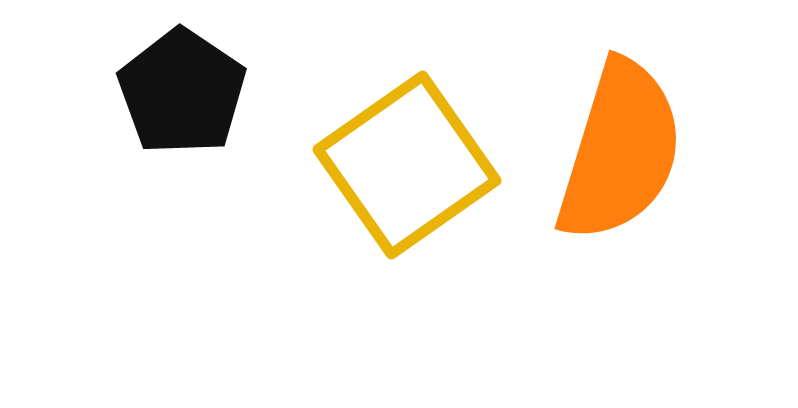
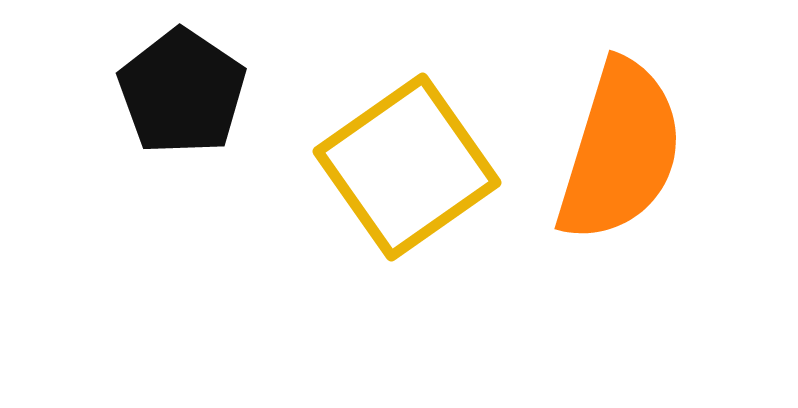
yellow square: moved 2 px down
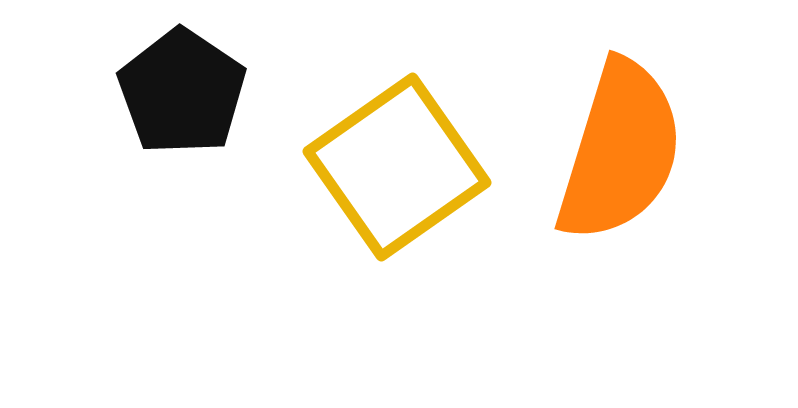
yellow square: moved 10 px left
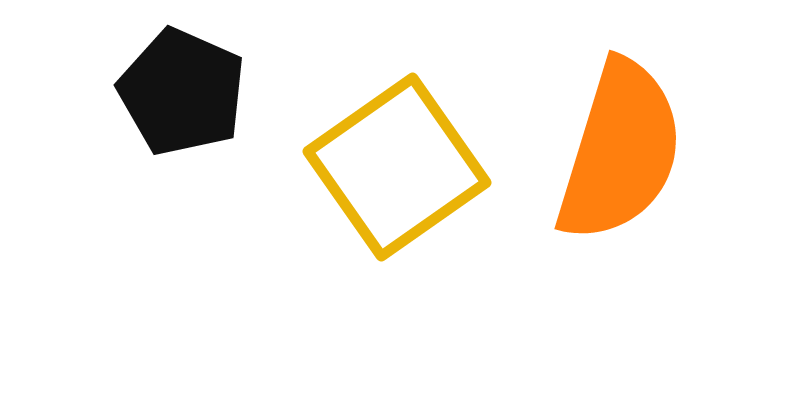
black pentagon: rotated 10 degrees counterclockwise
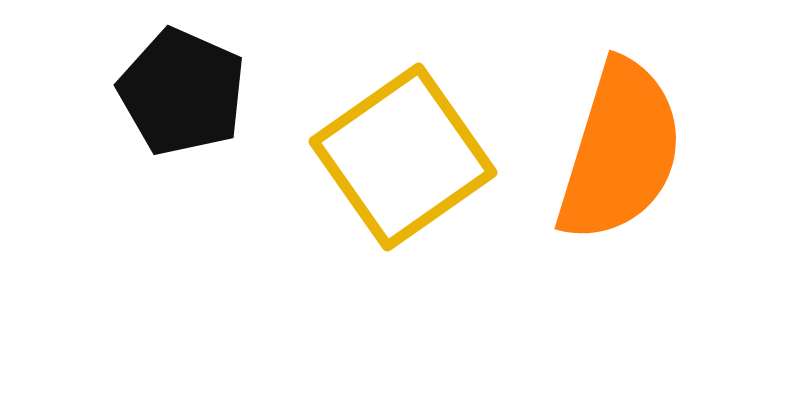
yellow square: moved 6 px right, 10 px up
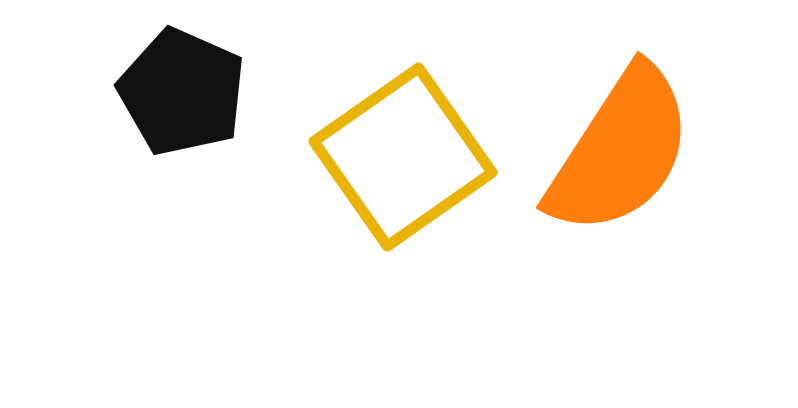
orange semicircle: rotated 16 degrees clockwise
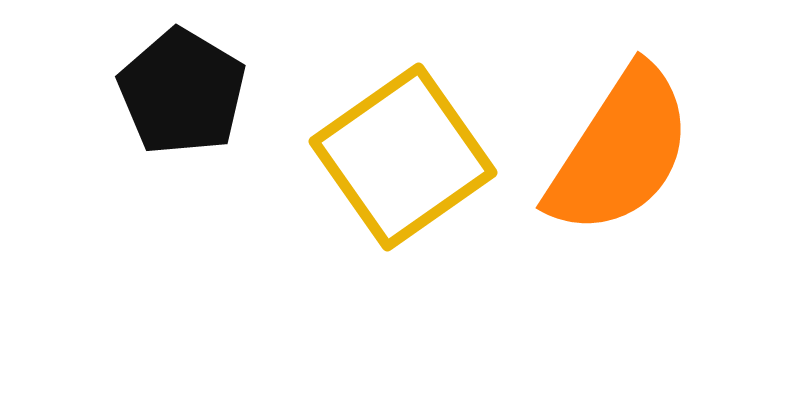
black pentagon: rotated 7 degrees clockwise
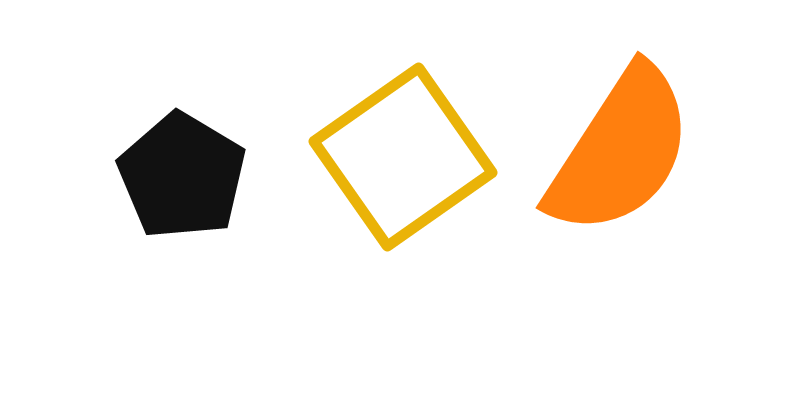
black pentagon: moved 84 px down
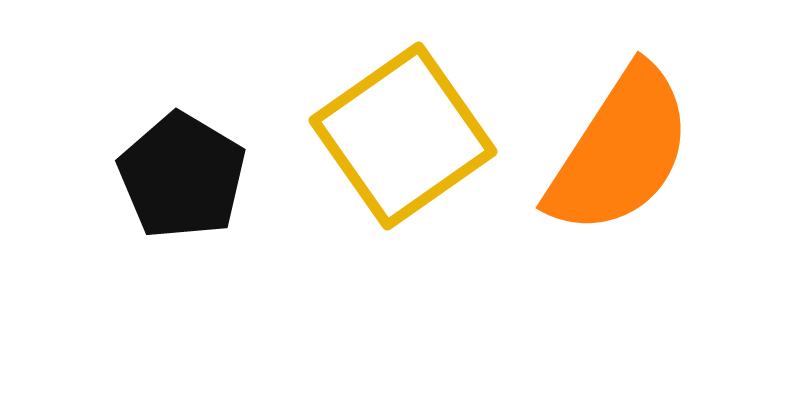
yellow square: moved 21 px up
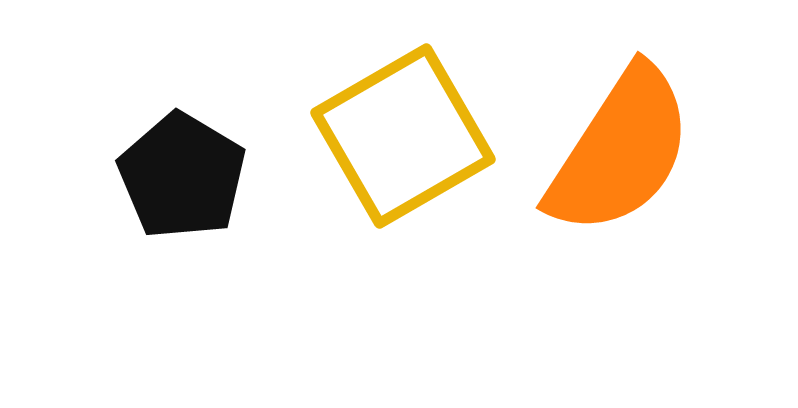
yellow square: rotated 5 degrees clockwise
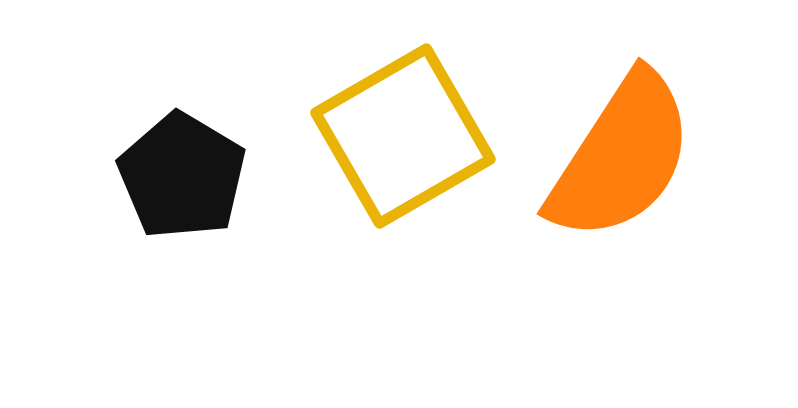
orange semicircle: moved 1 px right, 6 px down
